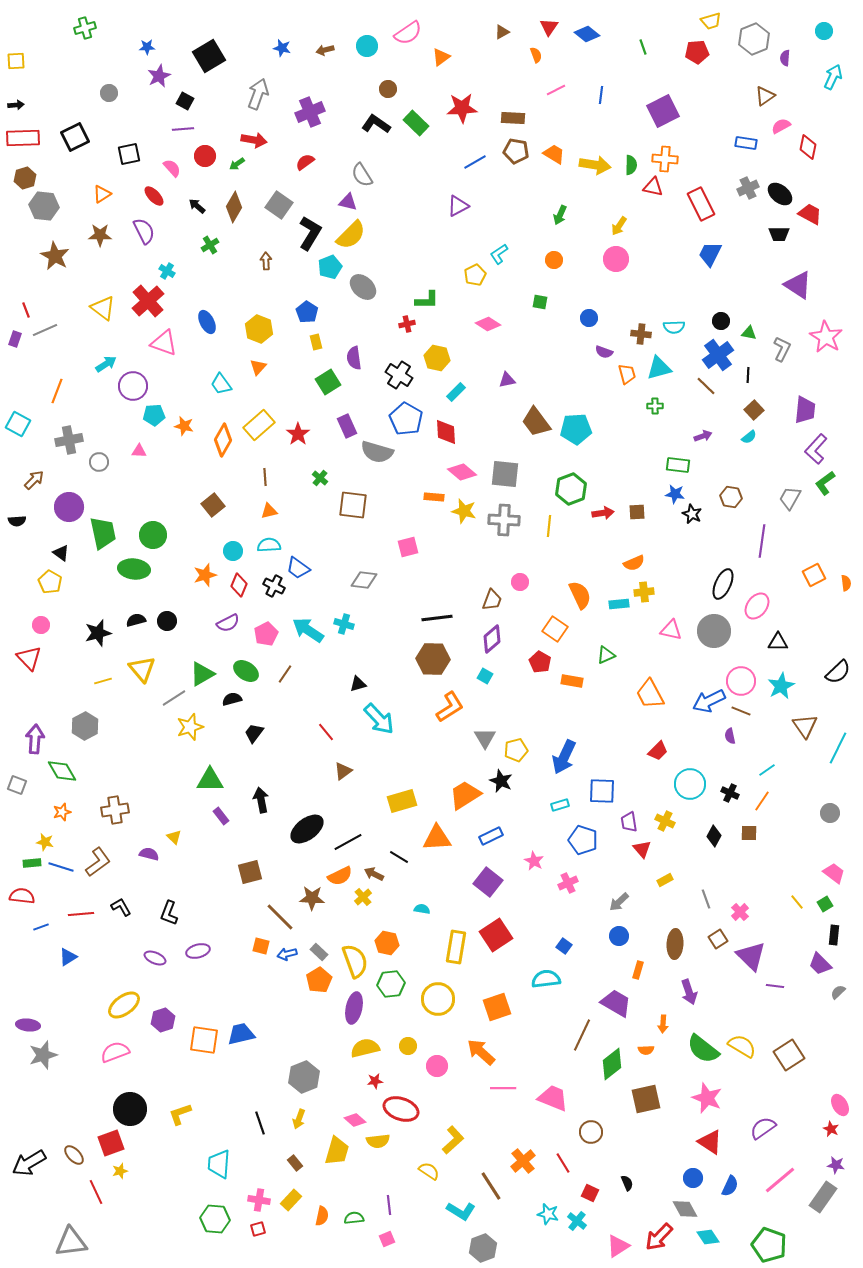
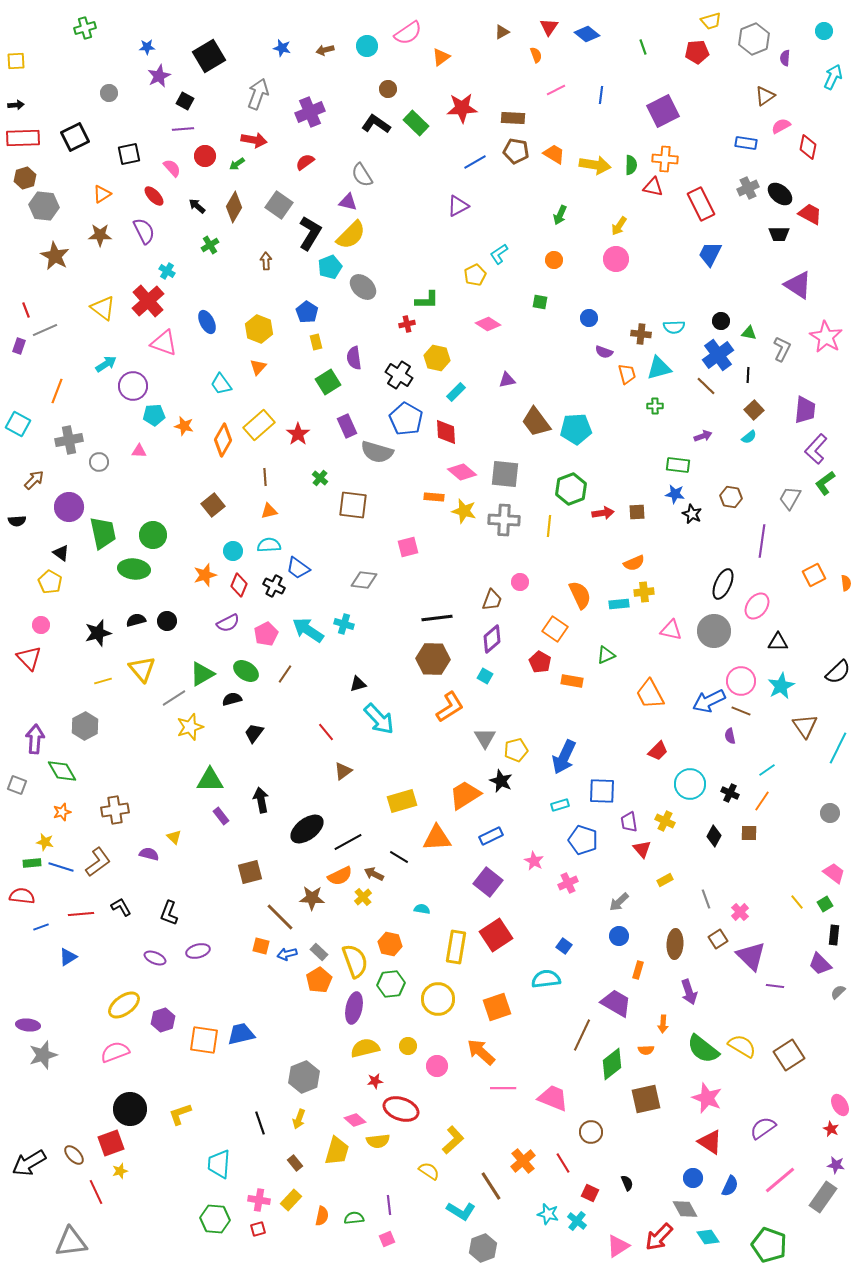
purple rectangle at (15, 339): moved 4 px right, 7 px down
orange hexagon at (387, 943): moved 3 px right, 1 px down
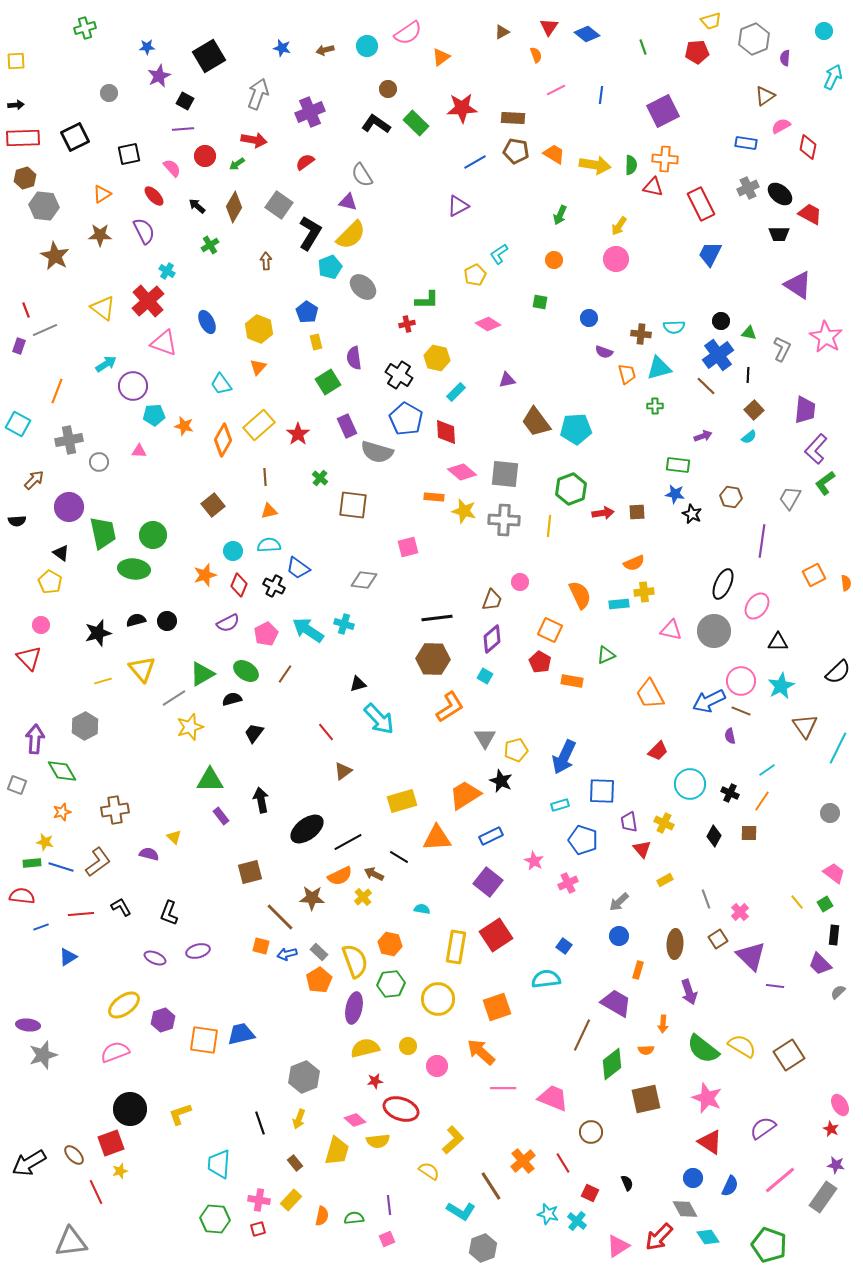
orange square at (555, 629): moved 5 px left, 1 px down; rotated 10 degrees counterclockwise
yellow cross at (665, 821): moved 1 px left, 2 px down
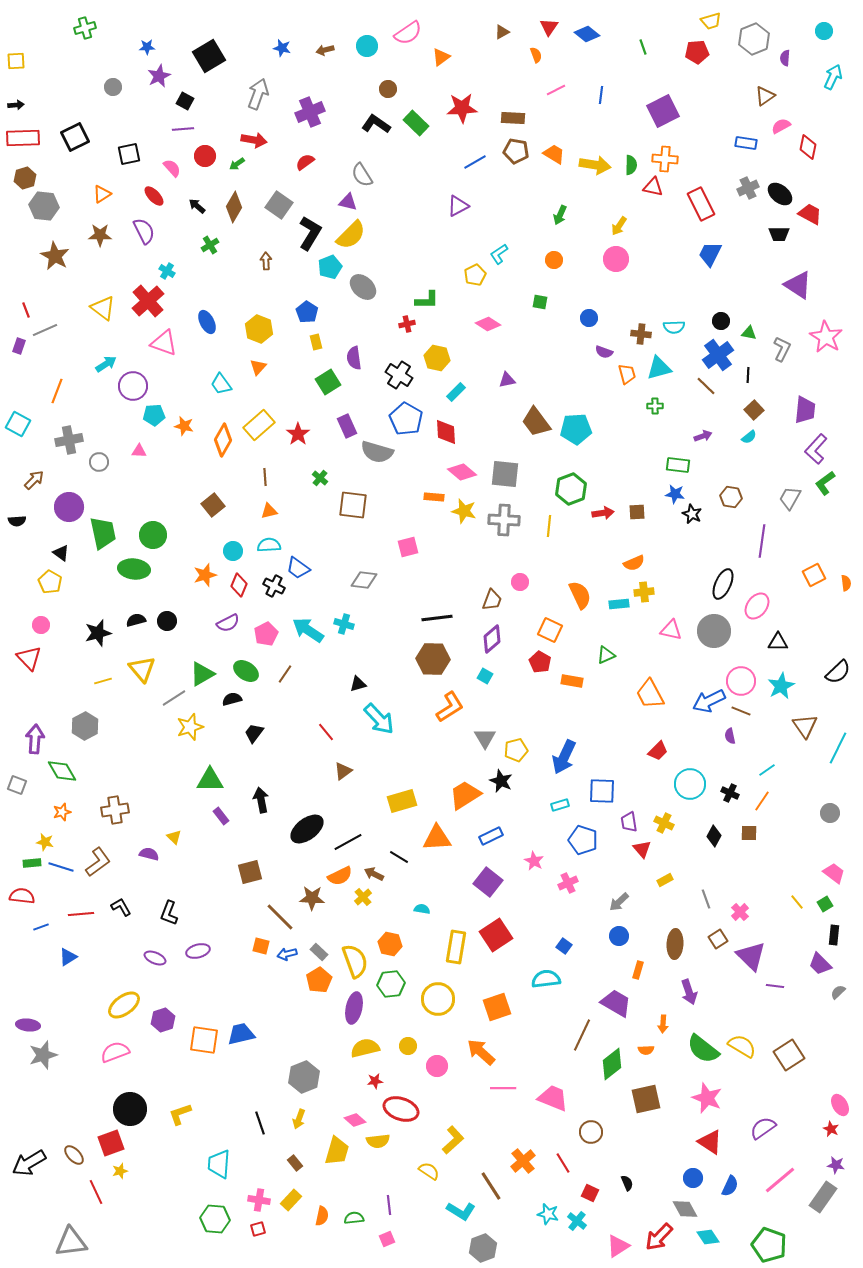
gray circle at (109, 93): moved 4 px right, 6 px up
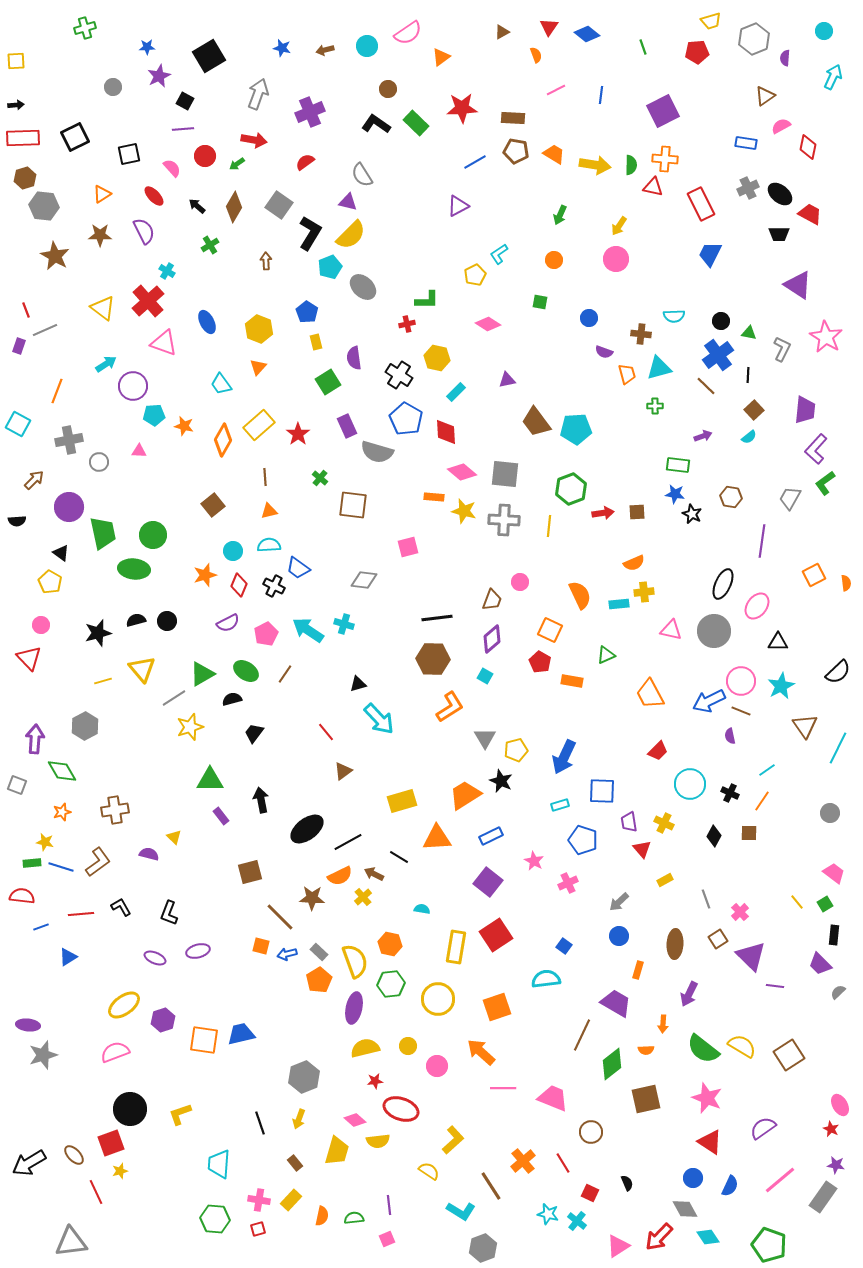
cyan semicircle at (674, 327): moved 11 px up
purple arrow at (689, 992): moved 2 px down; rotated 45 degrees clockwise
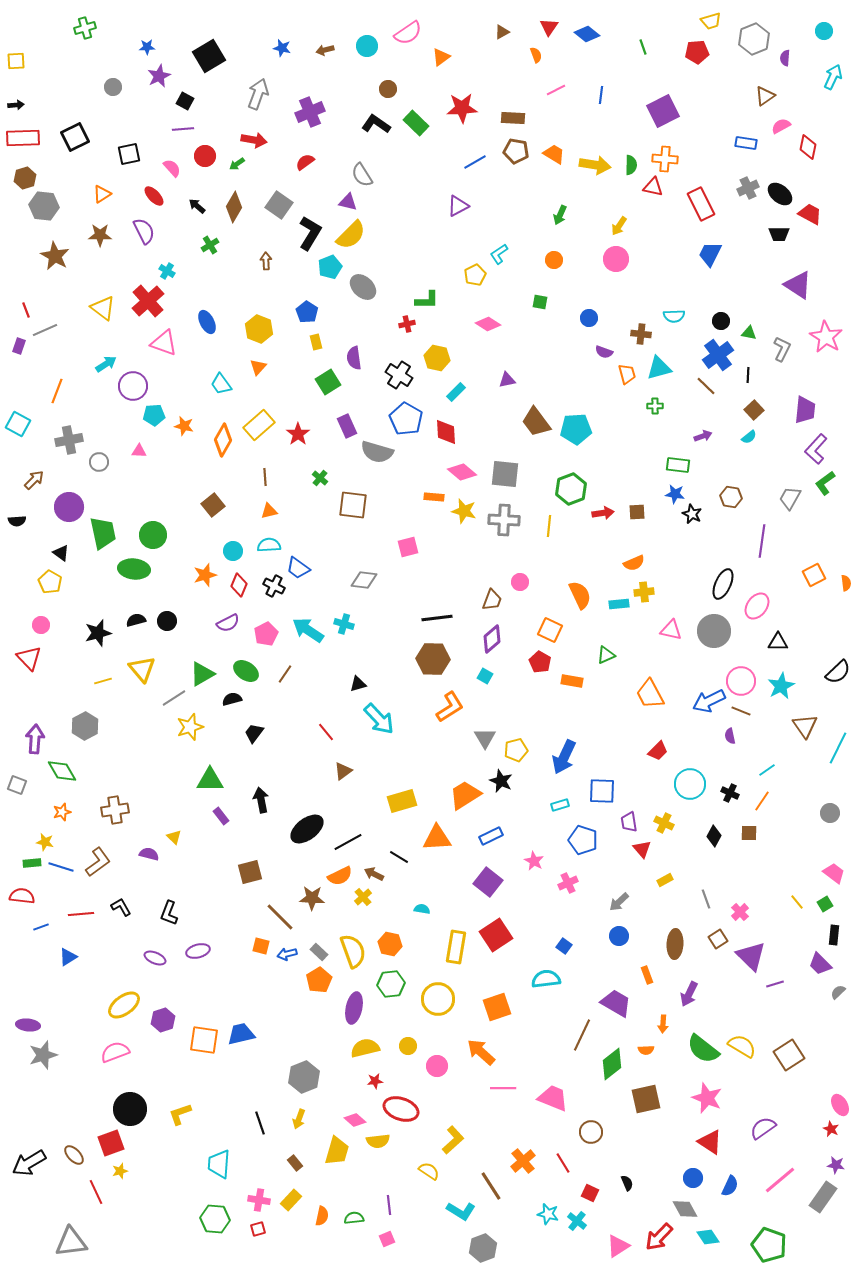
yellow semicircle at (355, 961): moved 2 px left, 10 px up
orange rectangle at (638, 970): moved 9 px right, 5 px down; rotated 36 degrees counterclockwise
purple line at (775, 986): moved 2 px up; rotated 24 degrees counterclockwise
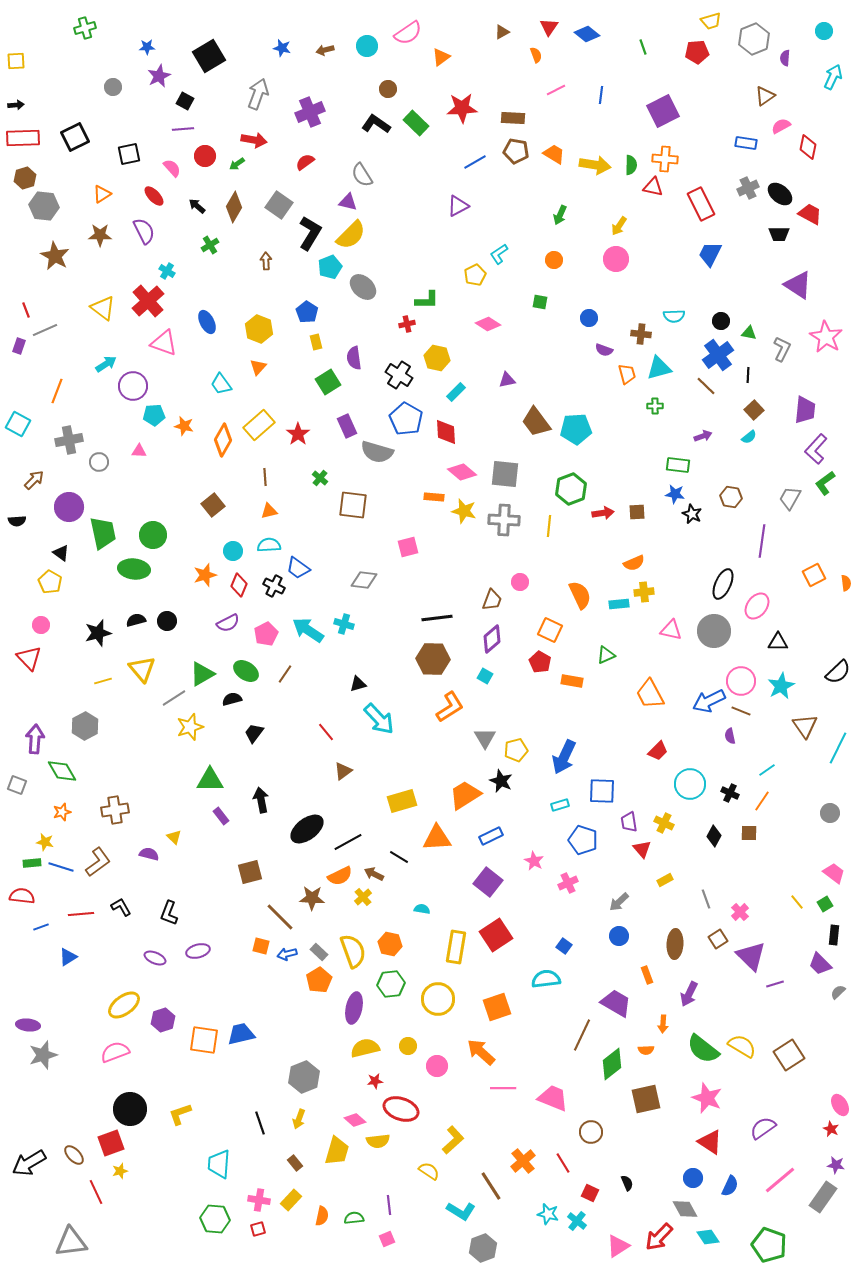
purple semicircle at (604, 352): moved 2 px up
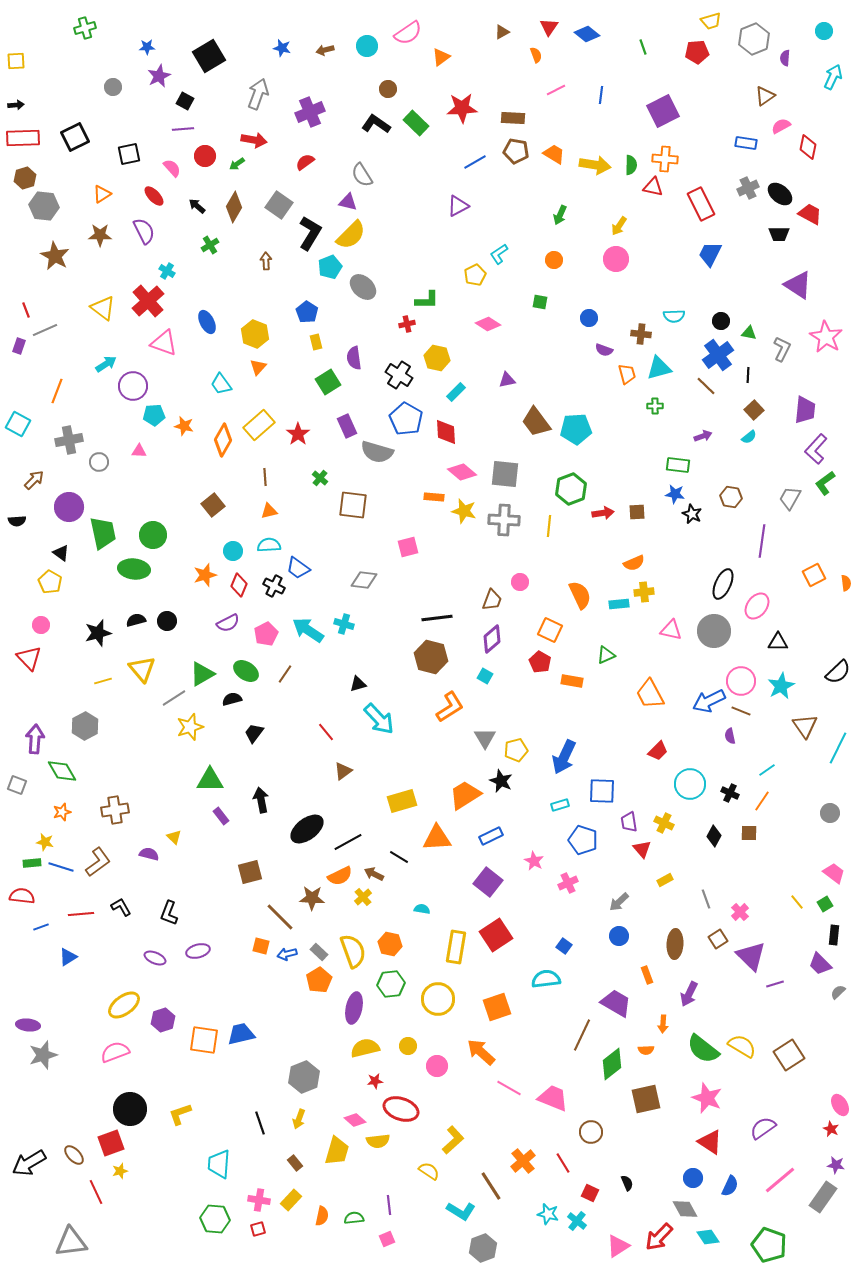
yellow hexagon at (259, 329): moved 4 px left, 5 px down
brown hexagon at (433, 659): moved 2 px left, 2 px up; rotated 12 degrees clockwise
pink line at (503, 1088): moved 6 px right; rotated 30 degrees clockwise
